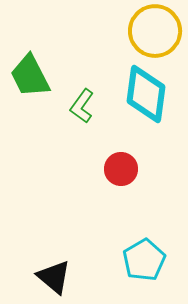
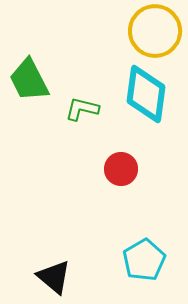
green trapezoid: moved 1 px left, 4 px down
green L-shape: moved 3 px down; rotated 68 degrees clockwise
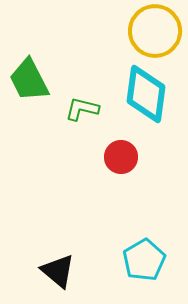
red circle: moved 12 px up
black triangle: moved 4 px right, 6 px up
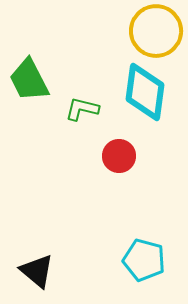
yellow circle: moved 1 px right
cyan diamond: moved 1 px left, 2 px up
red circle: moved 2 px left, 1 px up
cyan pentagon: rotated 27 degrees counterclockwise
black triangle: moved 21 px left
